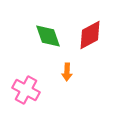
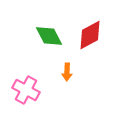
green diamond: moved 1 px right; rotated 8 degrees counterclockwise
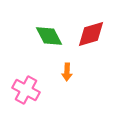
red diamond: moved 1 px right, 1 px up; rotated 12 degrees clockwise
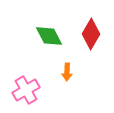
red diamond: rotated 44 degrees counterclockwise
pink cross: rotated 32 degrees clockwise
